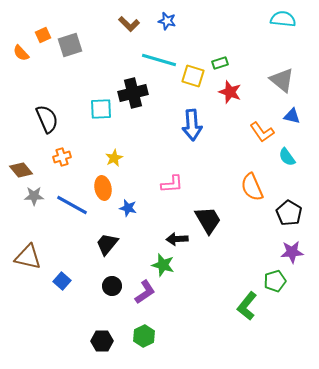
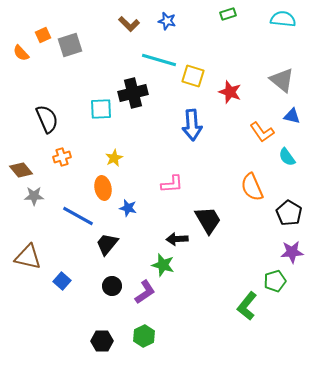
green rectangle at (220, 63): moved 8 px right, 49 px up
blue line at (72, 205): moved 6 px right, 11 px down
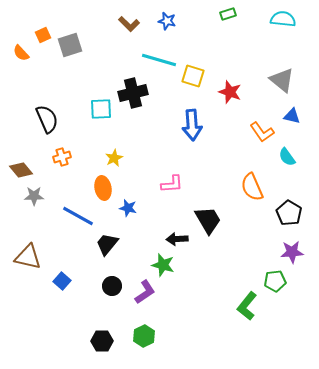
green pentagon at (275, 281): rotated 10 degrees clockwise
